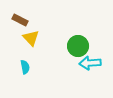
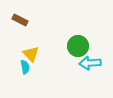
yellow triangle: moved 16 px down
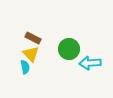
brown rectangle: moved 13 px right, 18 px down
green circle: moved 9 px left, 3 px down
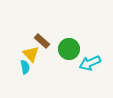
brown rectangle: moved 9 px right, 3 px down; rotated 14 degrees clockwise
cyan arrow: rotated 20 degrees counterclockwise
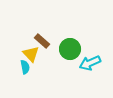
green circle: moved 1 px right
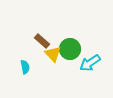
yellow triangle: moved 22 px right
cyan arrow: rotated 10 degrees counterclockwise
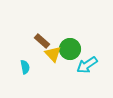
cyan arrow: moved 3 px left, 2 px down
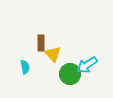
brown rectangle: moved 1 px left, 2 px down; rotated 49 degrees clockwise
green circle: moved 25 px down
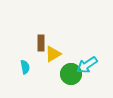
yellow triangle: rotated 42 degrees clockwise
green circle: moved 1 px right
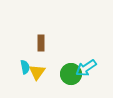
yellow triangle: moved 16 px left, 18 px down; rotated 24 degrees counterclockwise
cyan arrow: moved 1 px left, 3 px down
